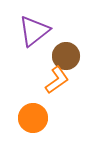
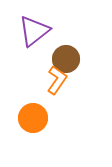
brown circle: moved 3 px down
orange L-shape: rotated 20 degrees counterclockwise
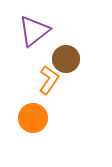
orange L-shape: moved 8 px left
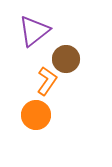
orange L-shape: moved 2 px left, 1 px down
orange circle: moved 3 px right, 3 px up
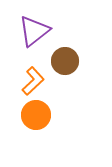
brown circle: moved 1 px left, 2 px down
orange L-shape: moved 14 px left; rotated 12 degrees clockwise
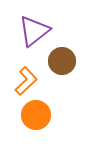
brown circle: moved 3 px left
orange L-shape: moved 7 px left
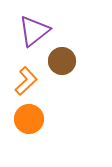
orange circle: moved 7 px left, 4 px down
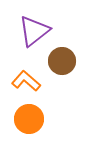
orange L-shape: rotated 96 degrees counterclockwise
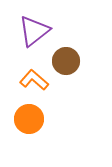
brown circle: moved 4 px right
orange L-shape: moved 8 px right, 1 px up
